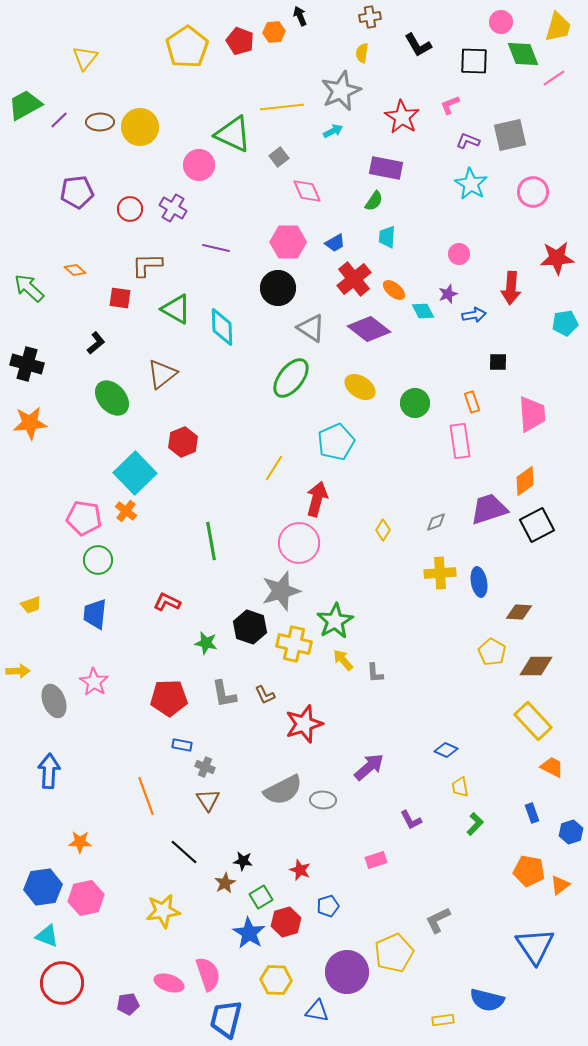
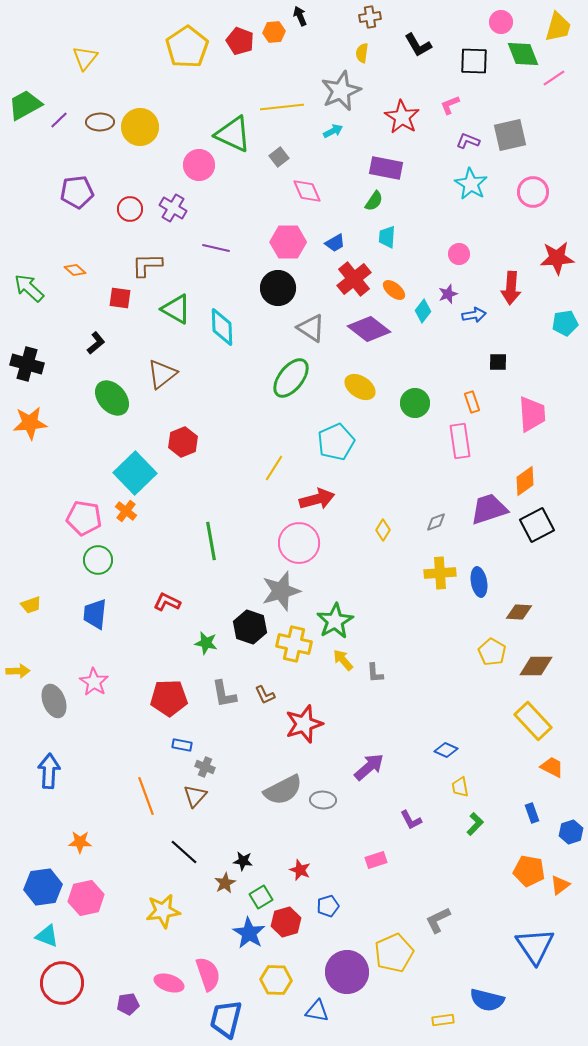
cyan diamond at (423, 311): rotated 65 degrees clockwise
red arrow at (317, 499): rotated 60 degrees clockwise
brown triangle at (208, 800): moved 13 px left, 4 px up; rotated 15 degrees clockwise
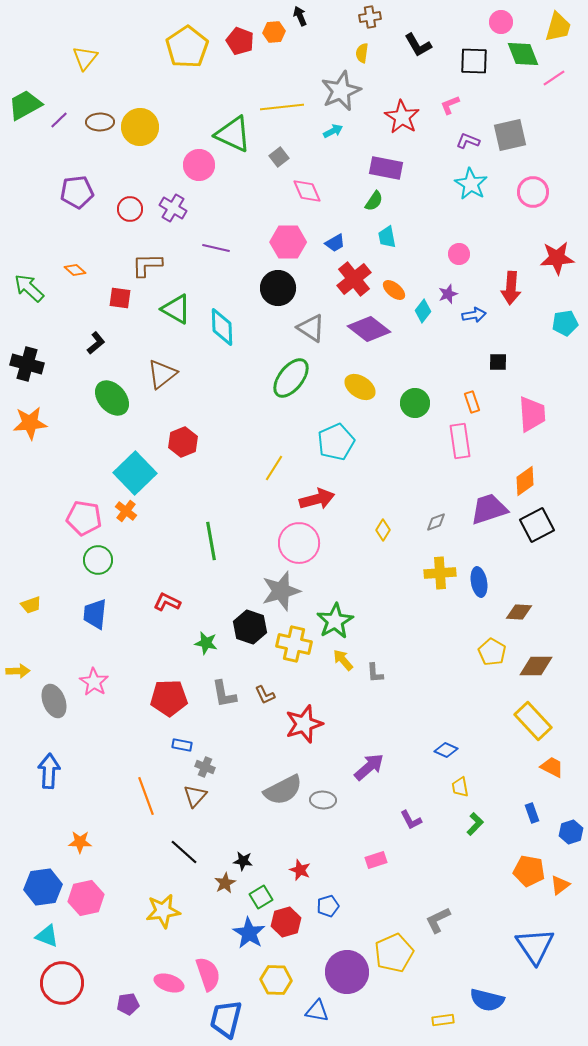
cyan trapezoid at (387, 237): rotated 15 degrees counterclockwise
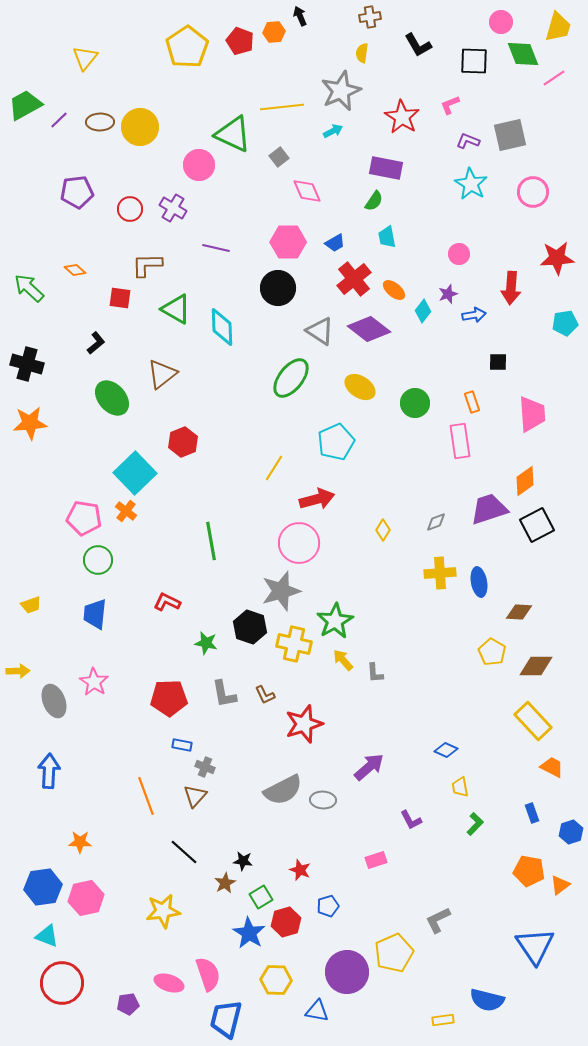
gray triangle at (311, 328): moved 9 px right, 3 px down
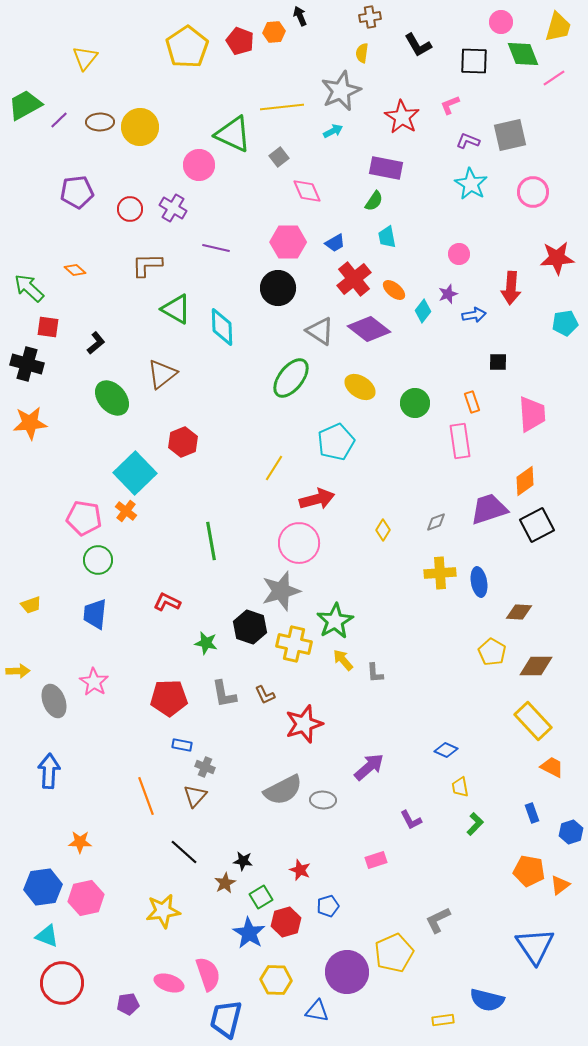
red square at (120, 298): moved 72 px left, 29 px down
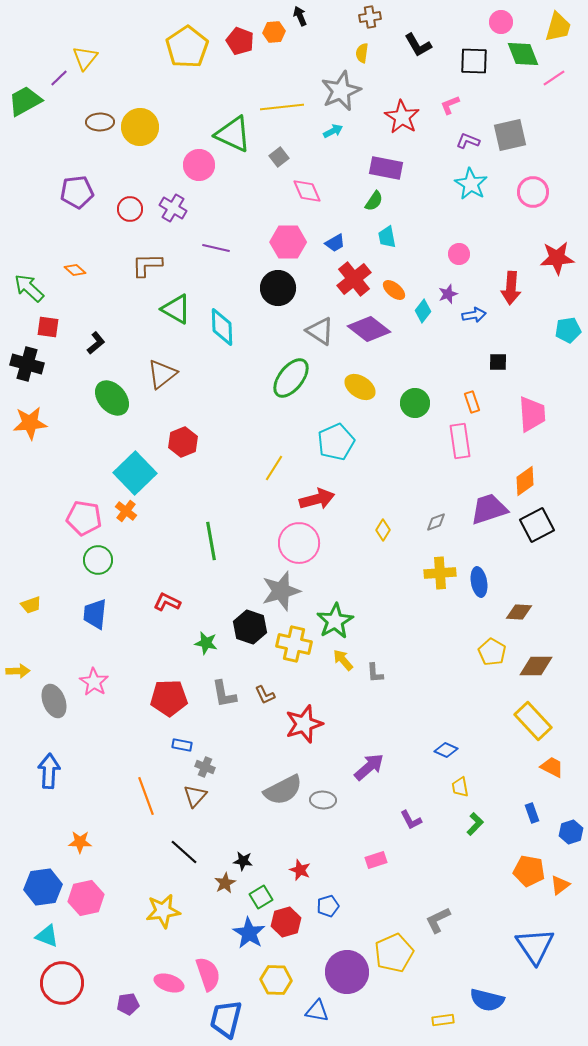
green trapezoid at (25, 105): moved 4 px up
purple line at (59, 120): moved 42 px up
cyan pentagon at (565, 323): moved 3 px right, 7 px down
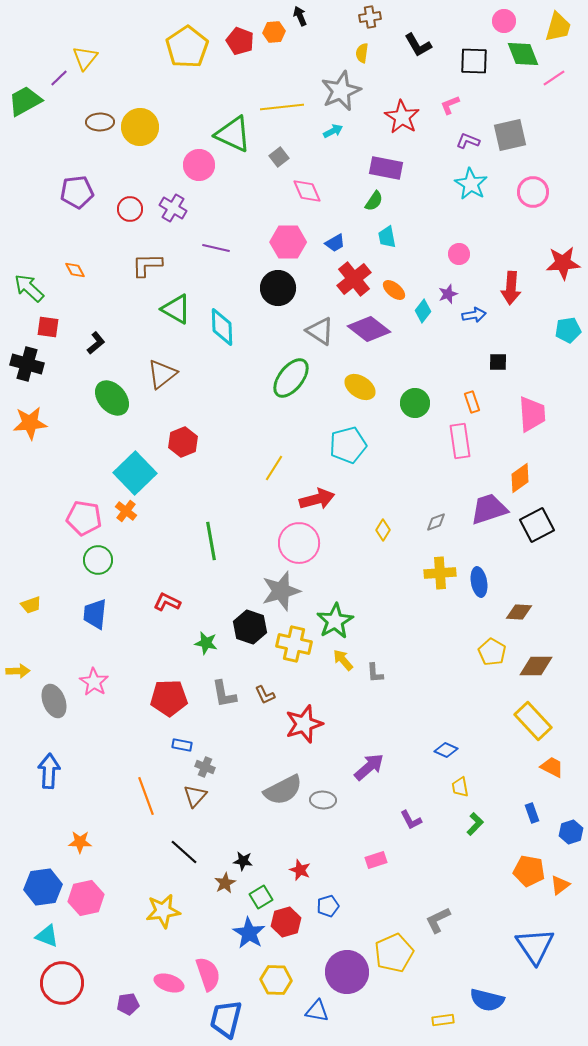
pink circle at (501, 22): moved 3 px right, 1 px up
red star at (557, 258): moved 6 px right, 5 px down
orange diamond at (75, 270): rotated 20 degrees clockwise
cyan pentagon at (336, 442): moved 12 px right, 3 px down; rotated 9 degrees clockwise
orange diamond at (525, 481): moved 5 px left, 3 px up
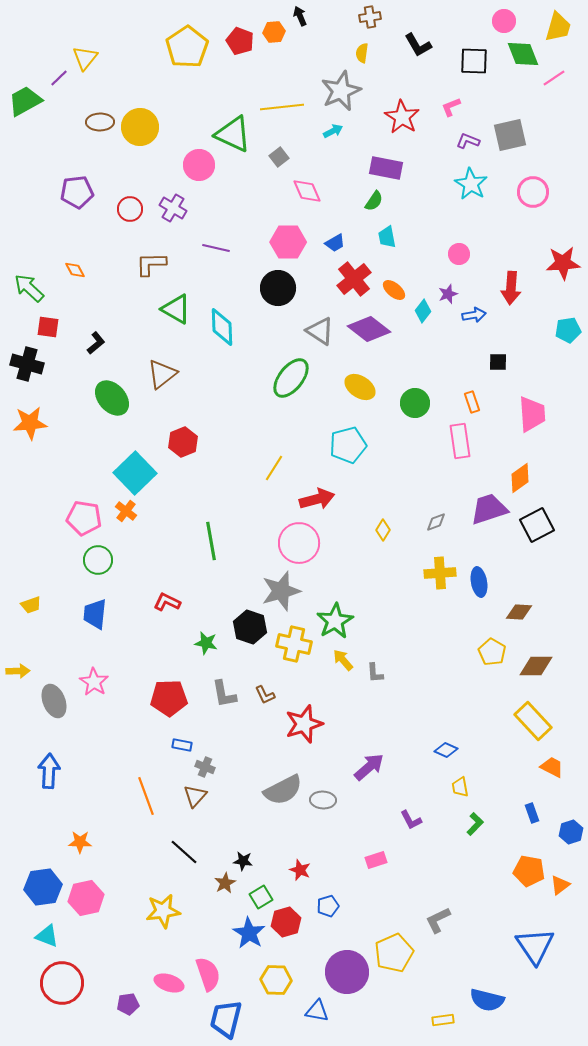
pink L-shape at (450, 105): moved 1 px right, 2 px down
brown L-shape at (147, 265): moved 4 px right, 1 px up
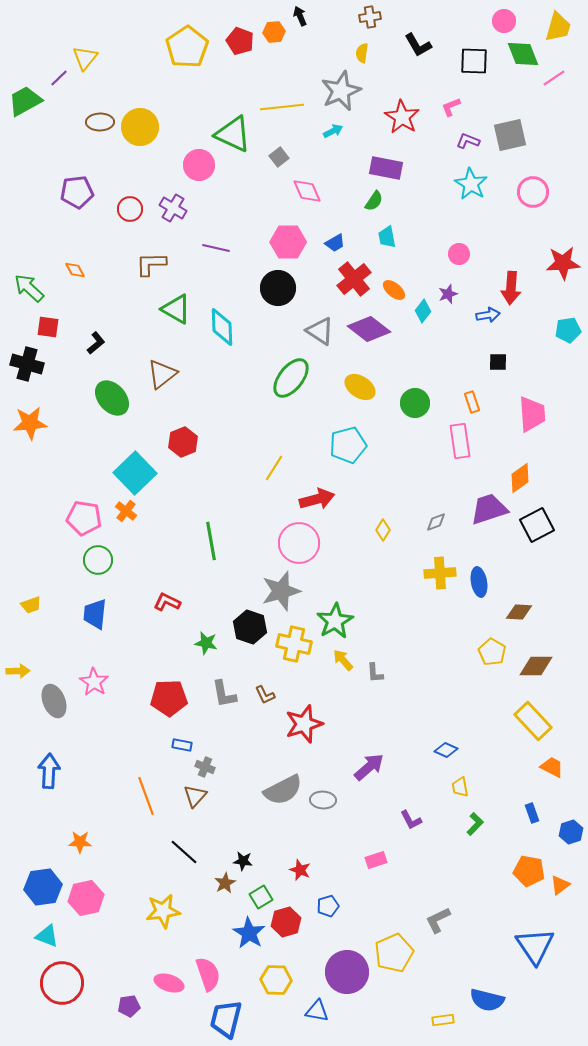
blue arrow at (474, 315): moved 14 px right
purple pentagon at (128, 1004): moved 1 px right, 2 px down
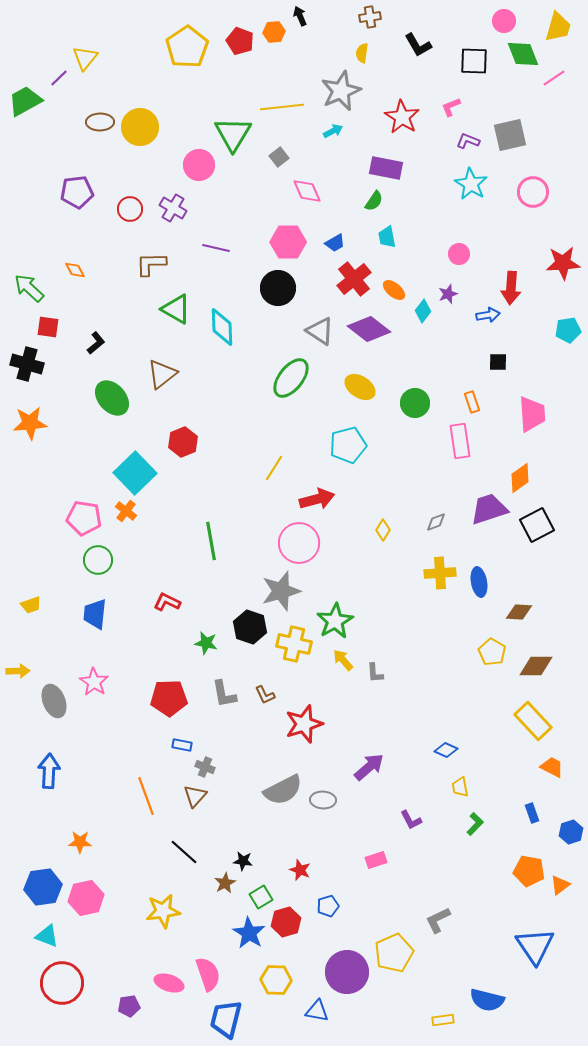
green triangle at (233, 134): rotated 36 degrees clockwise
